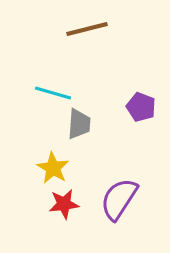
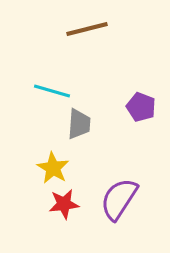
cyan line: moved 1 px left, 2 px up
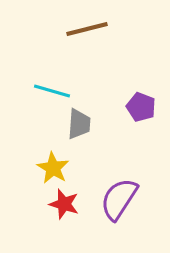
red star: rotated 24 degrees clockwise
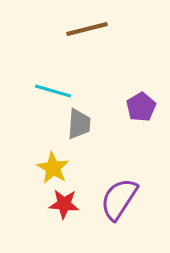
cyan line: moved 1 px right
purple pentagon: rotated 20 degrees clockwise
red star: rotated 12 degrees counterclockwise
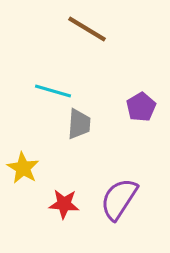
brown line: rotated 45 degrees clockwise
yellow star: moved 30 px left
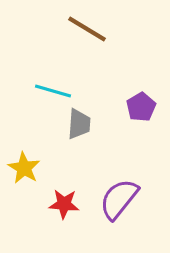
yellow star: moved 1 px right
purple semicircle: rotated 6 degrees clockwise
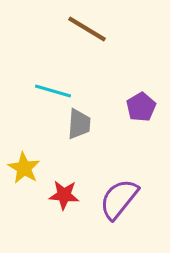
red star: moved 9 px up
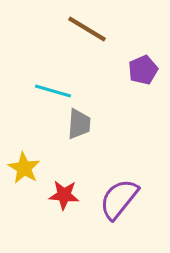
purple pentagon: moved 2 px right, 37 px up; rotated 8 degrees clockwise
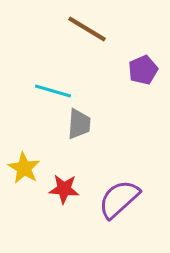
red star: moved 6 px up
purple semicircle: rotated 9 degrees clockwise
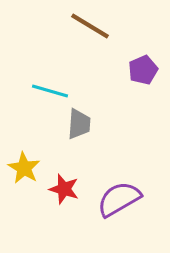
brown line: moved 3 px right, 3 px up
cyan line: moved 3 px left
red star: rotated 12 degrees clockwise
purple semicircle: rotated 12 degrees clockwise
